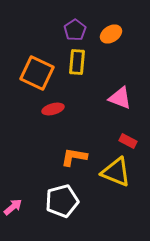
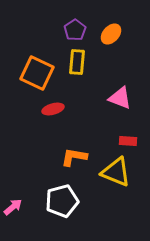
orange ellipse: rotated 15 degrees counterclockwise
red rectangle: rotated 24 degrees counterclockwise
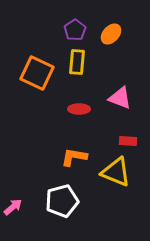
red ellipse: moved 26 px right; rotated 15 degrees clockwise
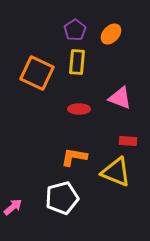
white pentagon: moved 3 px up
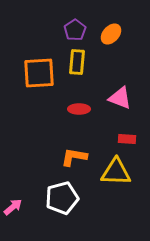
orange square: moved 2 px right; rotated 28 degrees counterclockwise
red rectangle: moved 1 px left, 2 px up
yellow triangle: rotated 20 degrees counterclockwise
